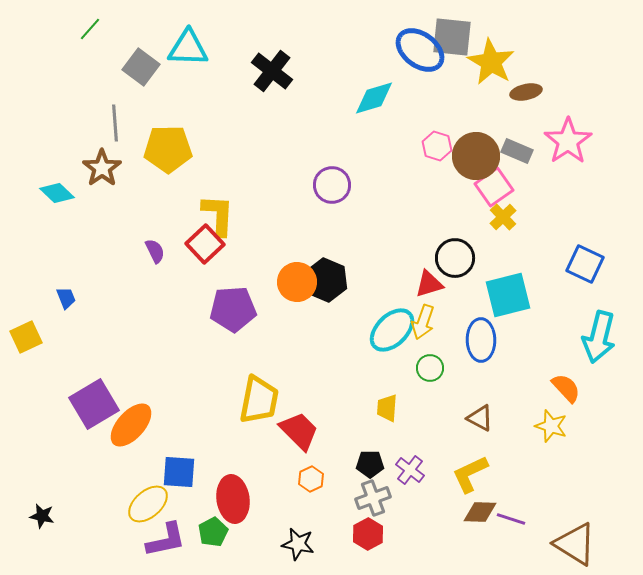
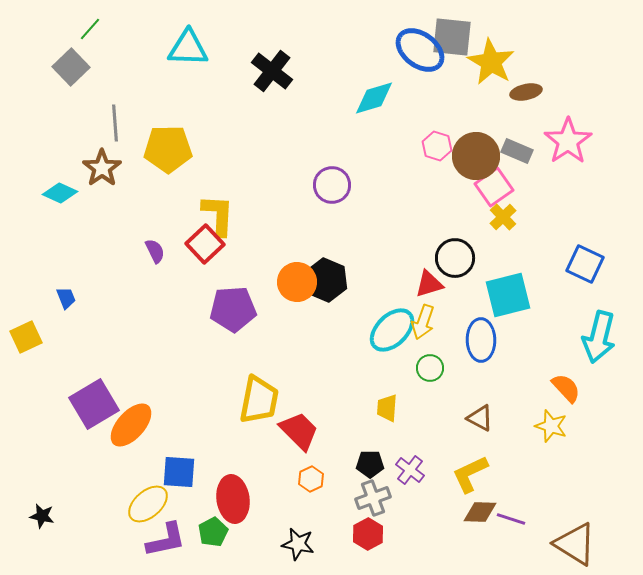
gray square at (141, 67): moved 70 px left; rotated 9 degrees clockwise
cyan diamond at (57, 193): moved 3 px right; rotated 20 degrees counterclockwise
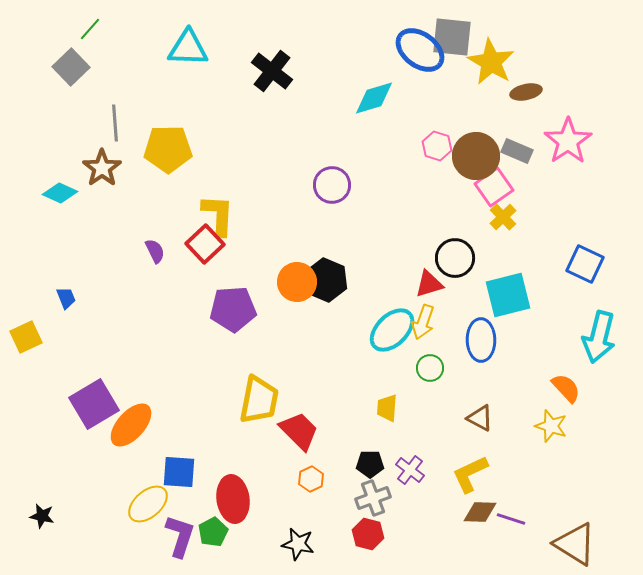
red hexagon at (368, 534): rotated 16 degrees counterclockwise
purple L-shape at (166, 540): moved 14 px right, 4 px up; rotated 60 degrees counterclockwise
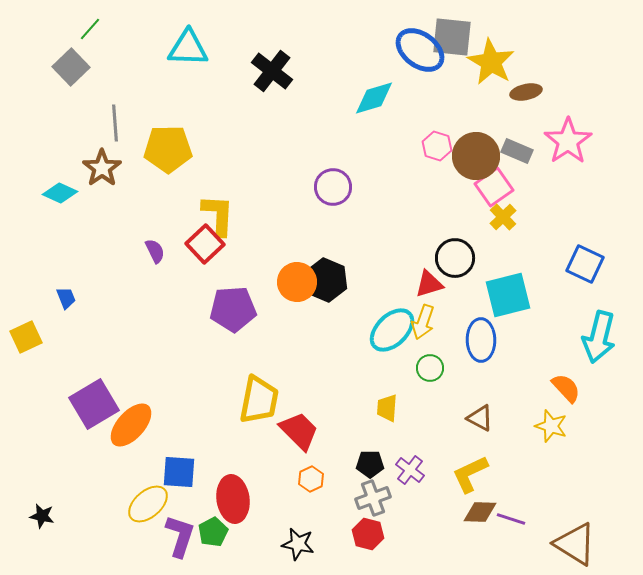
purple circle at (332, 185): moved 1 px right, 2 px down
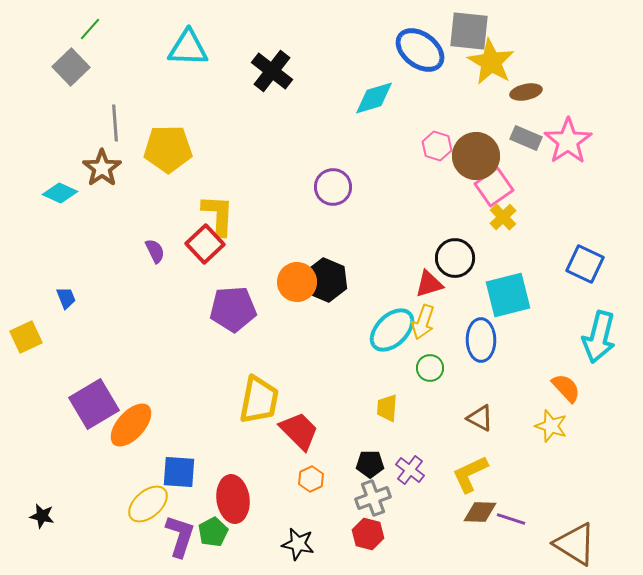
gray square at (452, 37): moved 17 px right, 6 px up
gray rectangle at (517, 151): moved 9 px right, 13 px up
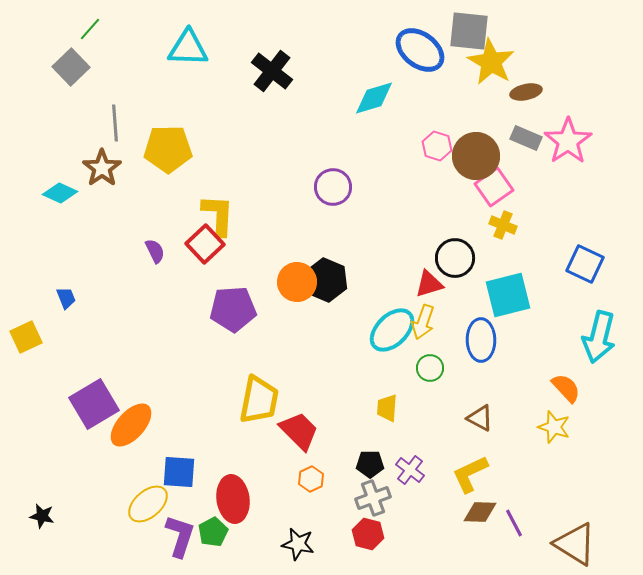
yellow cross at (503, 217): moved 8 px down; rotated 24 degrees counterclockwise
yellow star at (551, 426): moved 3 px right, 1 px down
purple line at (511, 519): moved 3 px right, 4 px down; rotated 44 degrees clockwise
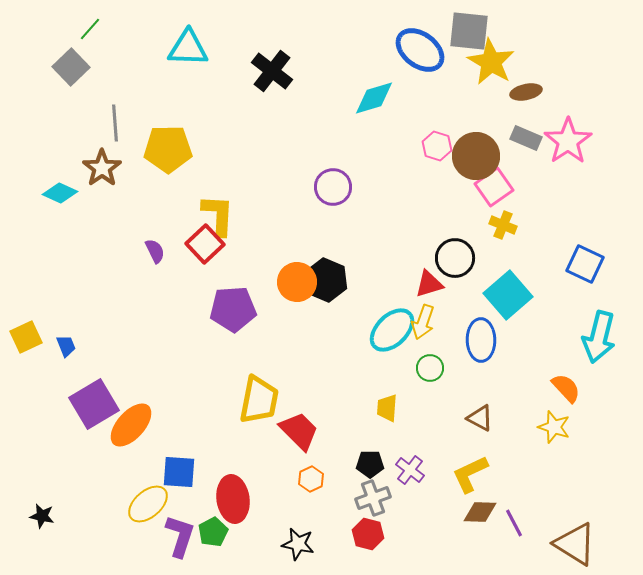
cyan square at (508, 295): rotated 27 degrees counterclockwise
blue trapezoid at (66, 298): moved 48 px down
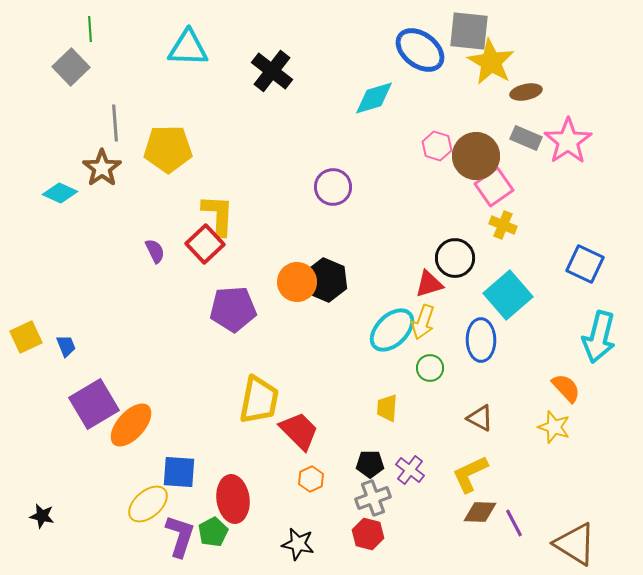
green line at (90, 29): rotated 45 degrees counterclockwise
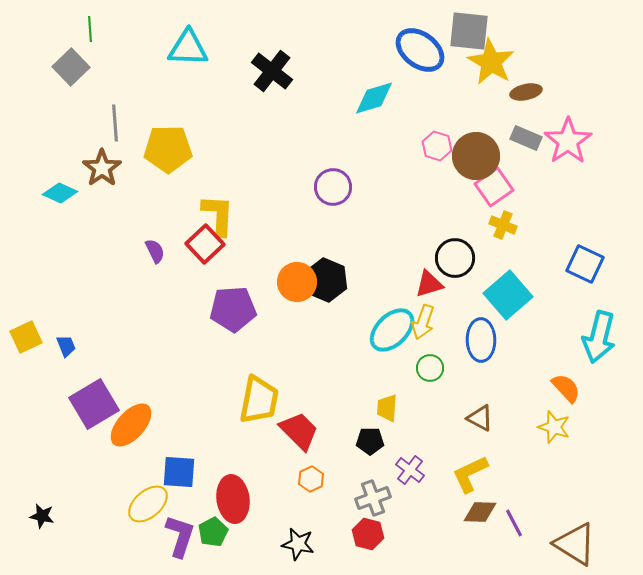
black pentagon at (370, 464): moved 23 px up
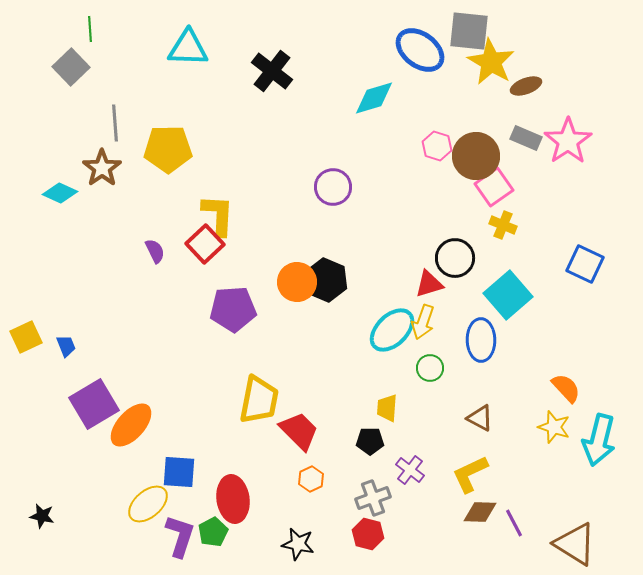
brown ellipse at (526, 92): moved 6 px up; rotated 8 degrees counterclockwise
cyan arrow at (599, 337): moved 103 px down
